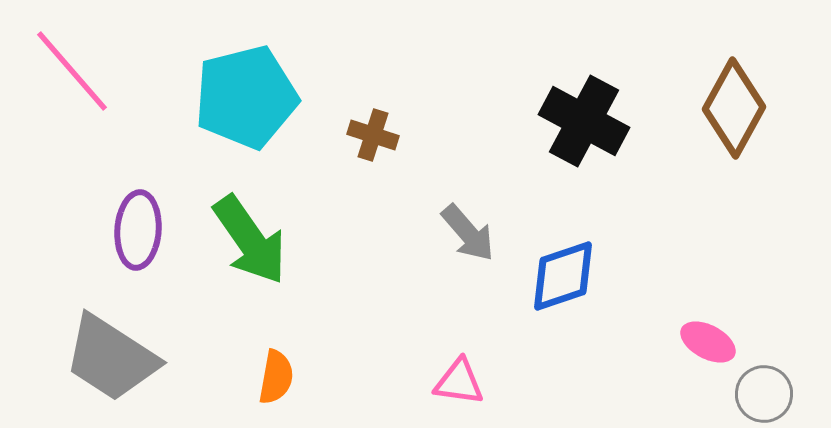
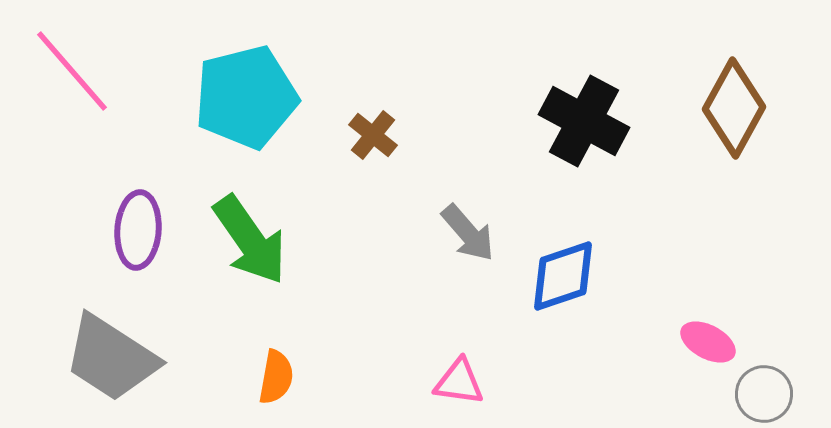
brown cross: rotated 21 degrees clockwise
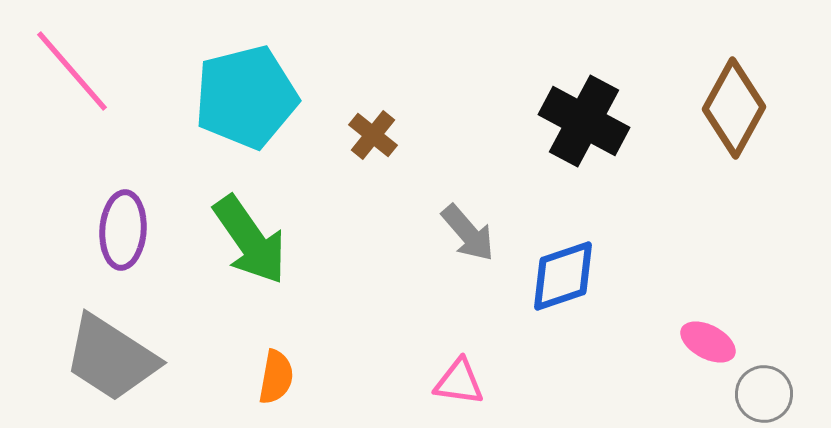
purple ellipse: moved 15 px left
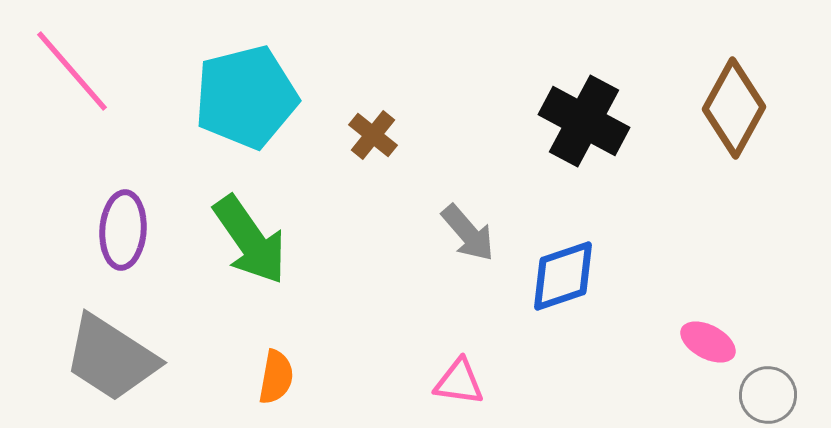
gray circle: moved 4 px right, 1 px down
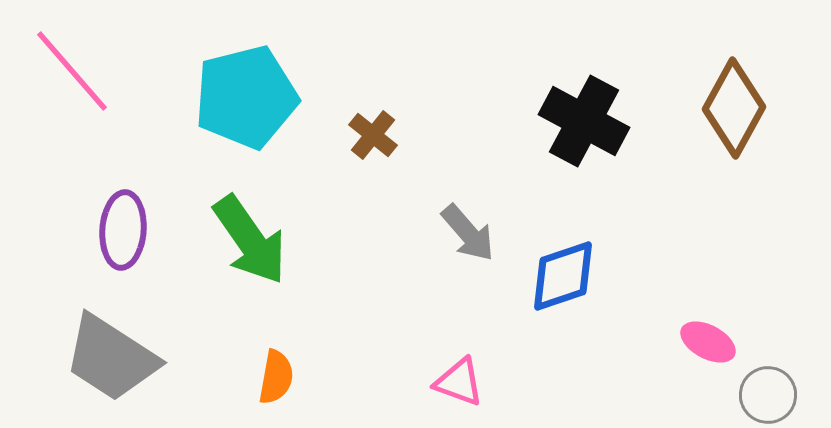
pink triangle: rotated 12 degrees clockwise
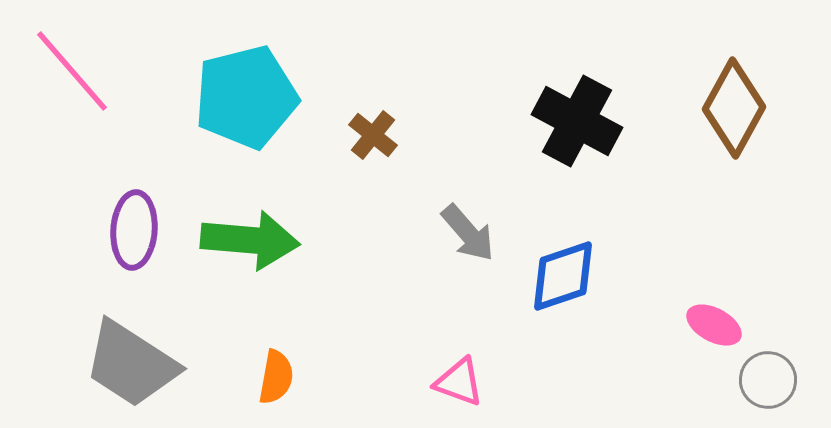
black cross: moved 7 px left
purple ellipse: moved 11 px right
green arrow: rotated 50 degrees counterclockwise
pink ellipse: moved 6 px right, 17 px up
gray trapezoid: moved 20 px right, 6 px down
gray circle: moved 15 px up
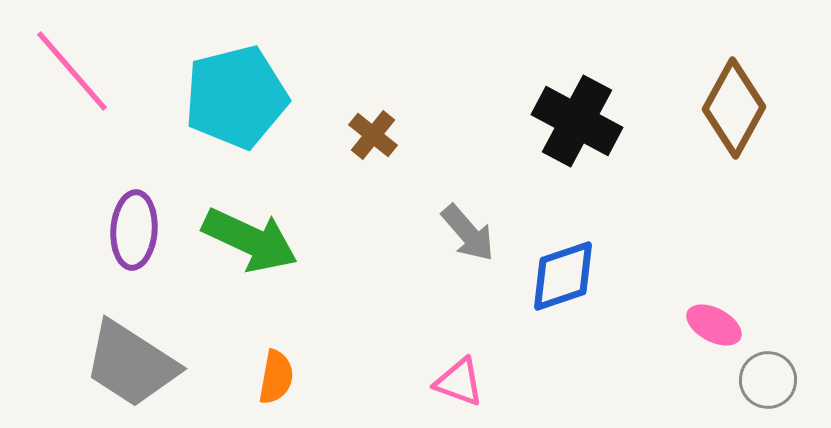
cyan pentagon: moved 10 px left
green arrow: rotated 20 degrees clockwise
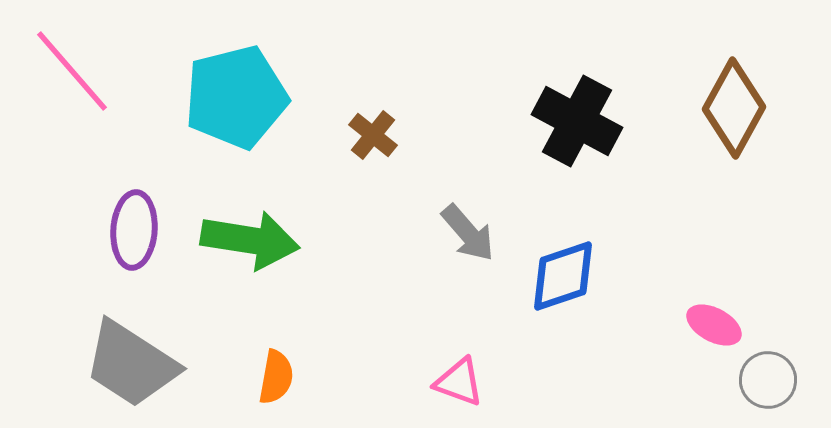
green arrow: rotated 16 degrees counterclockwise
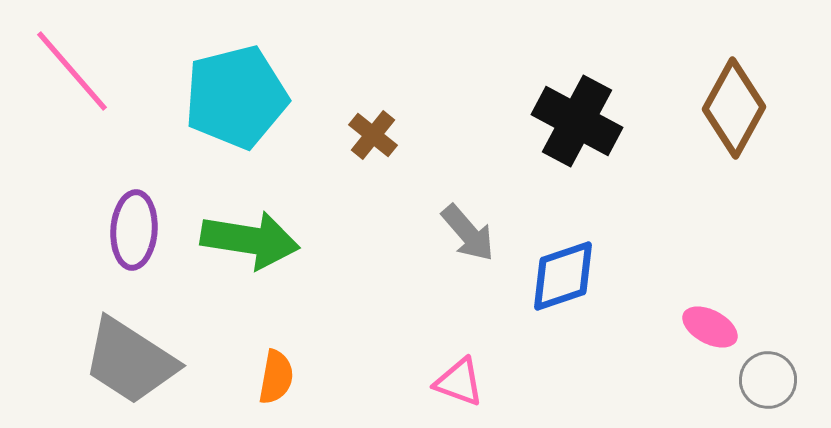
pink ellipse: moved 4 px left, 2 px down
gray trapezoid: moved 1 px left, 3 px up
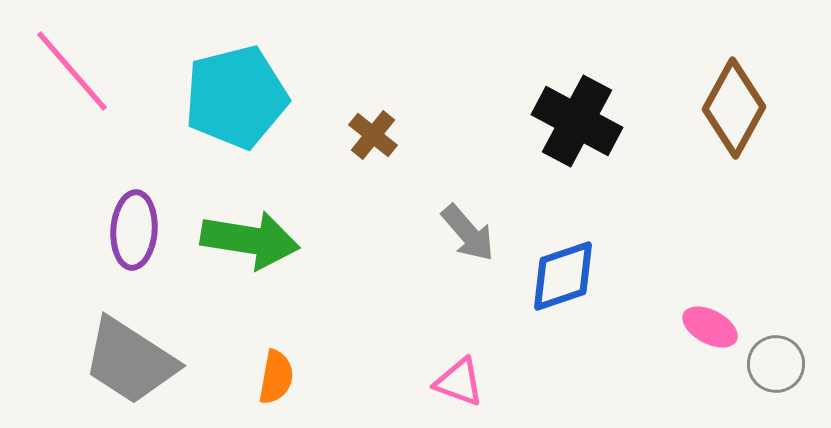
gray circle: moved 8 px right, 16 px up
